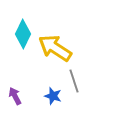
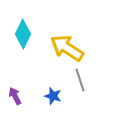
yellow arrow: moved 12 px right
gray line: moved 6 px right, 1 px up
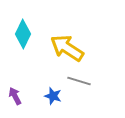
gray line: moved 1 px left, 1 px down; rotated 55 degrees counterclockwise
